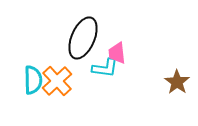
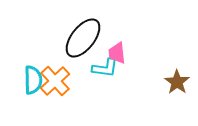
black ellipse: rotated 15 degrees clockwise
orange cross: moved 2 px left
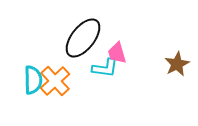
pink trapezoid: rotated 10 degrees counterclockwise
brown star: moved 18 px up; rotated 10 degrees clockwise
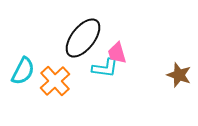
brown star: moved 2 px right, 11 px down; rotated 25 degrees counterclockwise
cyan semicircle: moved 10 px left, 9 px up; rotated 28 degrees clockwise
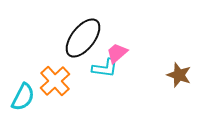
pink trapezoid: rotated 65 degrees clockwise
cyan semicircle: moved 26 px down
